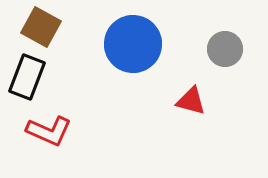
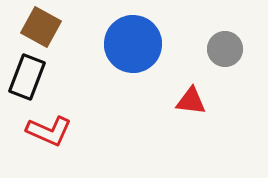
red triangle: rotated 8 degrees counterclockwise
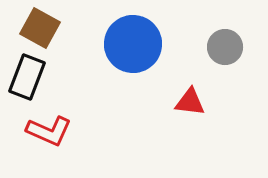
brown square: moved 1 px left, 1 px down
gray circle: moved 2 px up
red triangle: moved 1 px left, 1 px down
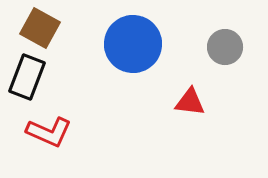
red L-shape: moved 1 px down
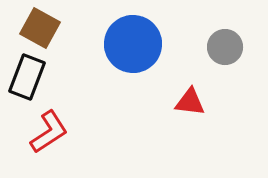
red L-shape: rotated 57 degrees counterclockwise
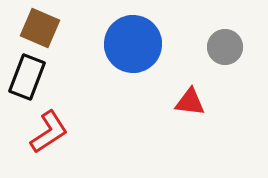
brown square: rotated 6 degrees counterclockwise
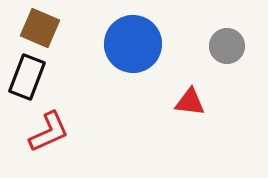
gray circle: moved 2 px right, 1 px up
red L-shape: rotated 9 degrees clockwise
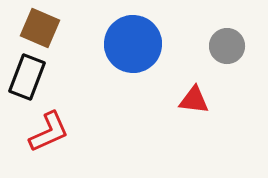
red triangle: moved 4 px right, 2 px up
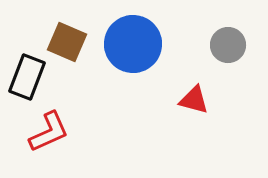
brown square: moved 27 px right, 14 px down
gray circle: moved 1 px right, 1 px up
red triangle: rotated 8 degrees clockwise
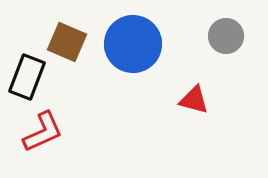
gray circle: moved 2 px left, 9 px up
red L-shape: moved 6 px left
